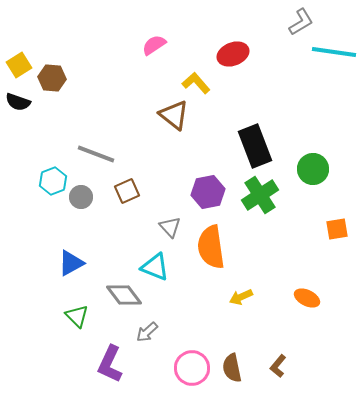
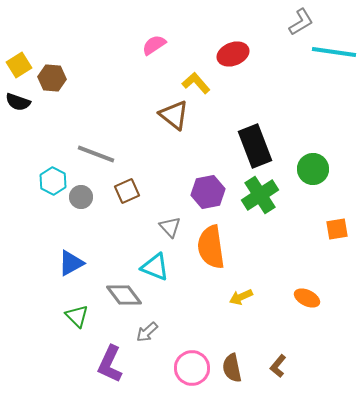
cyan hexagon: rotated 12 degrees counterclockwise
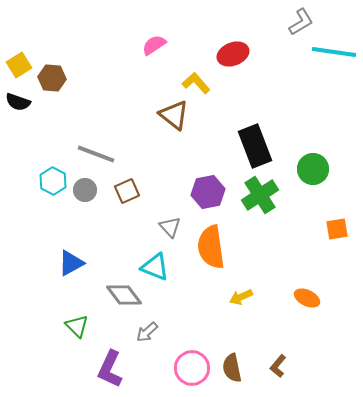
gray circle: moved 4 px right, 7 px up
green triangle: moved 10 px down
purple L-shape: moved 5 px down
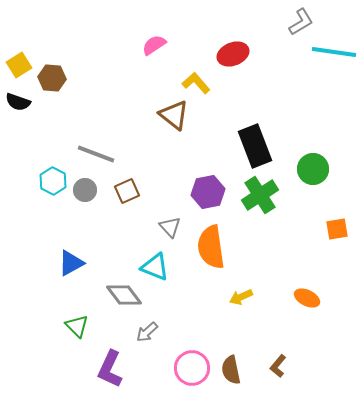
brown semicircle: moved 1 px left, 2 px down
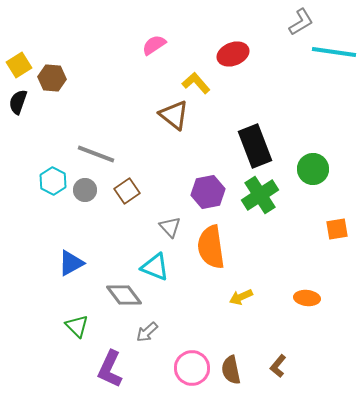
black semicircle: rotated 90 degrees clockwise
brown square: rotated 10 degrees counterclockwise
orange ellipse: rotated 20 degrees counterclockwise
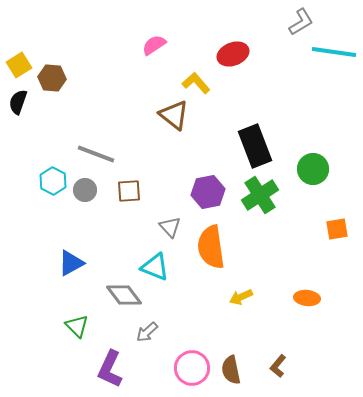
brown square: moved 2 px right; rotated 30 degrees clockwise
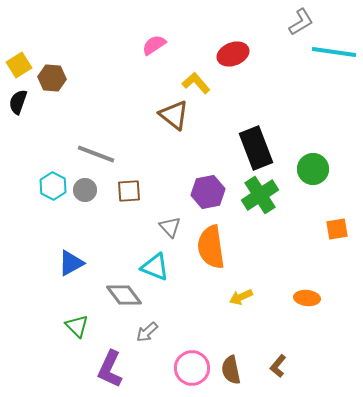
black rectangle: moved 1 px right, 2 px down
cyan hexagon: moved 5 px down
